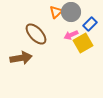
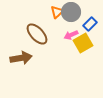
orange triangle: moved 1 px right
brown ellipse: moved 1 px right
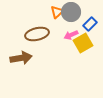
brown ellipse: rotated 60 degrees counterclockwise
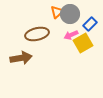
gray circle: moved 1 px left, 2 px down
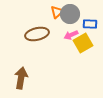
blue rectangle: rotated 48 degrees clockwise
brown arrow: moved 20 px down; rotated 70 degrees counterclockwise
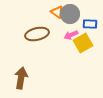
orange triangle: rotated 40 degrees counterclockwise
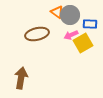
gray circle: moved 1 px down
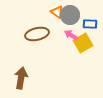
pink arrow: rotated 56 degrees clockwise
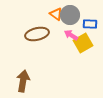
orange triangle: moved 1 px left, 2 px down
brown arrow: moved 2 px right, 3 px down
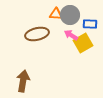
orange triangle: rotated 32 degrees counterclockwise
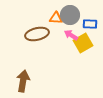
orange triangle: moved 4 px down
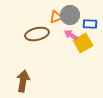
orange triangle: moved 1 px up; rotated 24 degrees counterclockwise
